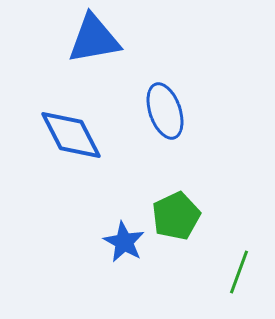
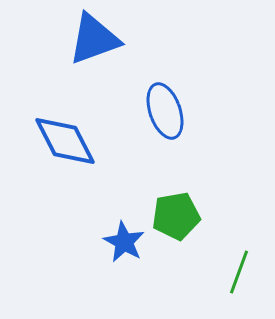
blue triangle: rotated 10 degrees counterclockwise
blue diamond: moved 6 px left, 6 px down
green pentagon: rotated 15 degrees clockwise
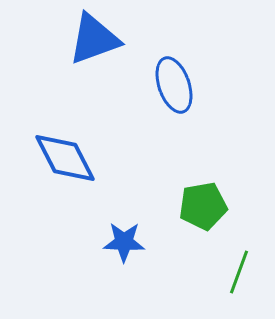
blue ellipse: moved 9 px right, 26 px up
blue diamond: moved 17 px down
green pentagon: moved 27 px right, 10 px up
blue star: rotated 27 degrees counterclockwise
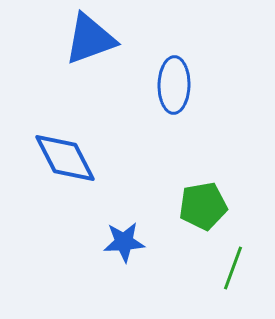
blue triangle: moved 4 px left
blue ellipse: rotated 20 degrees clockwise
blue star: rotated 6 degrees counterclockwise
green line: moved 6 px left, 4 px up
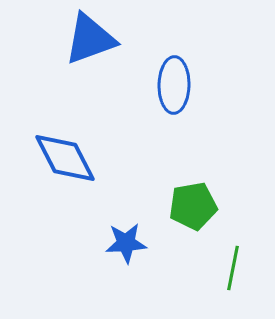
green pentagon: moved 10 px left
blue star: moved 2 px right, 1 px down
green line: rotated 9 degrees counterclockwise
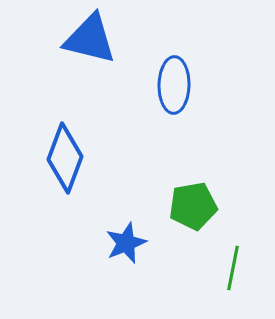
blue triangle: rotated 34 degrees clockwise
blue diamond: rotated 48 degrees clockwise
blue star: rotated 18 degrees counterclockwise
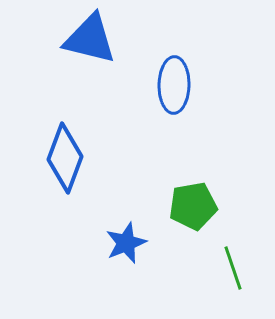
green line: rotated 30 degrees counterclockwise
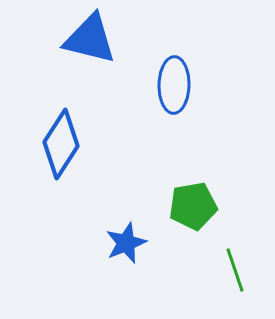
blue diamond: moved 4 px left, 14 px up; rotated 12 degrees clockwise
green line: moved 2 px right, 2 px down
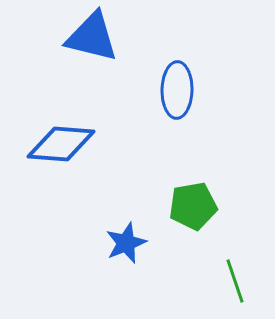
blue triangle: moved 2 px right, 2 px up
blue ellipse: moved 3 px right, 5 px down
blue diamond: rotated 62 degrees clockwise
green line: moved 11 px down
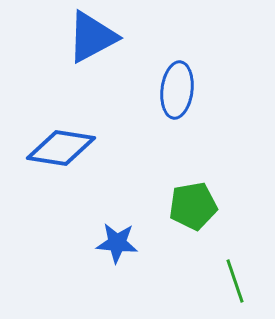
blue triangle: rotated 42 degrees counterclockwise
blue ellipse: rotated 6 degrees clockwise
blue diamond: moved 4 px down; rotated 4 degrees clockwise
blue star: moved 9 px left; rotated 27 degrees clockwise
